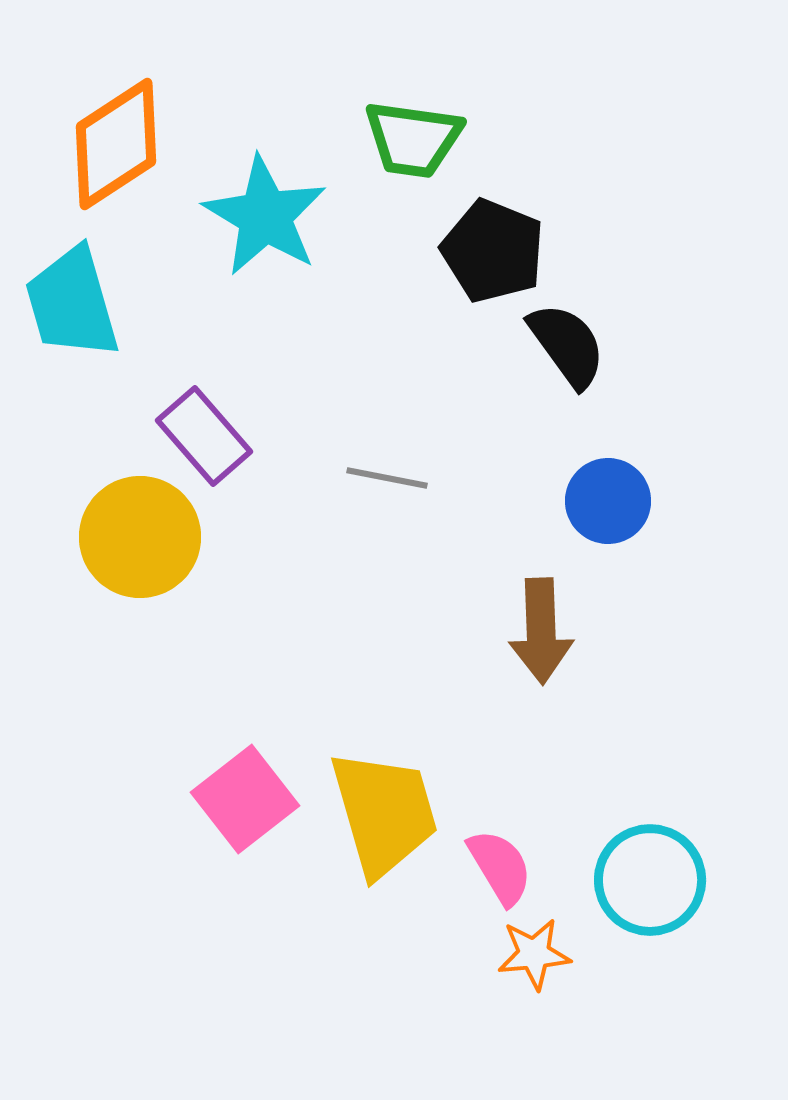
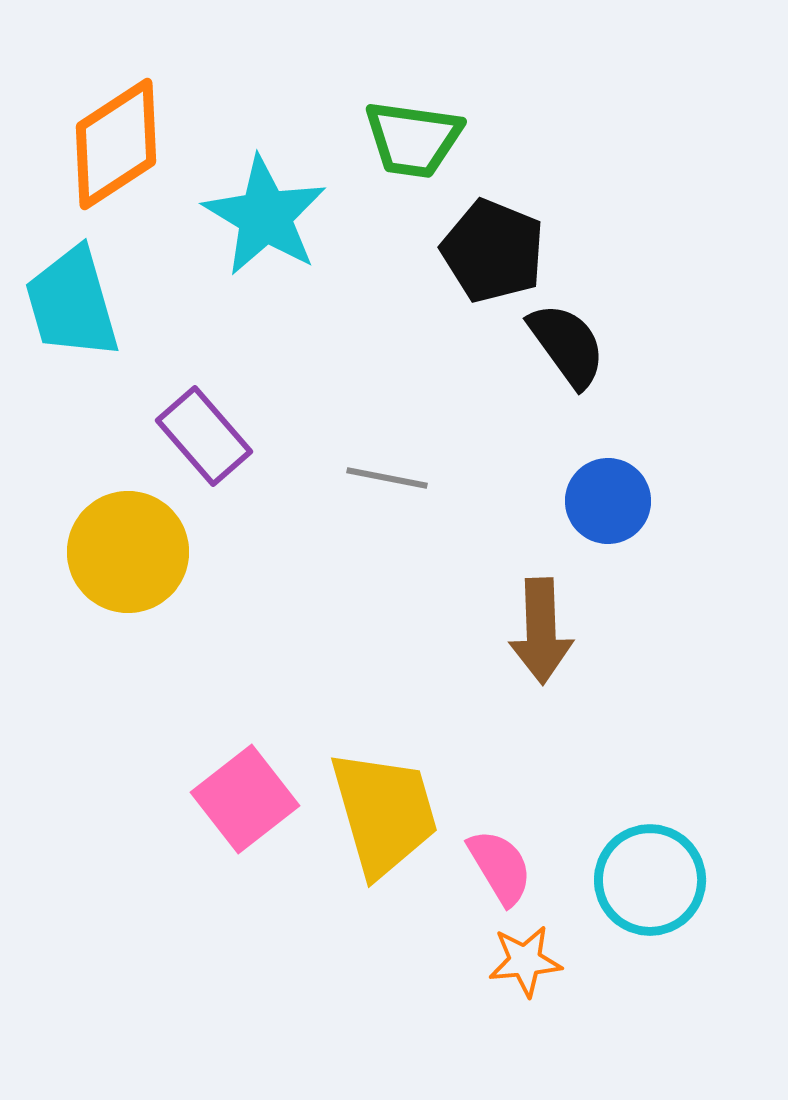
yellow circle: moved 12 px left, 15 px down
orange star: moved 9 px left, 7 px down
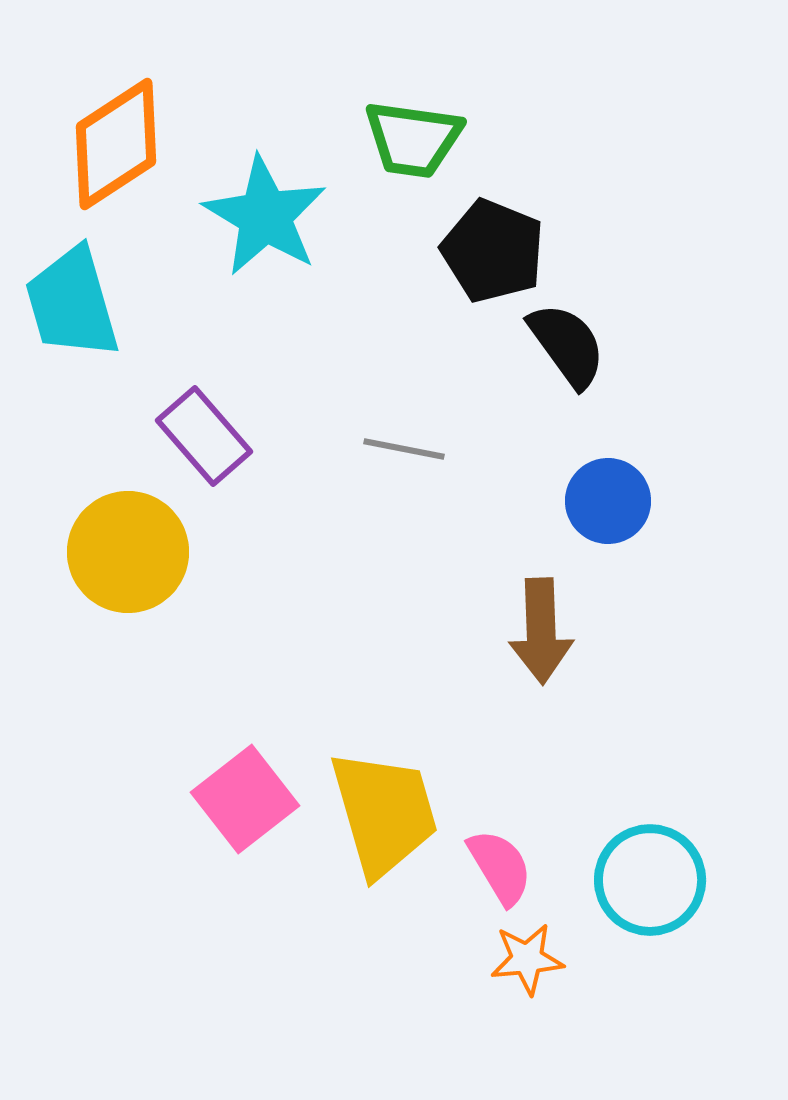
gray line: moved 17 px right, 29 px up
orange star: moved 2 px right, 2 px up
